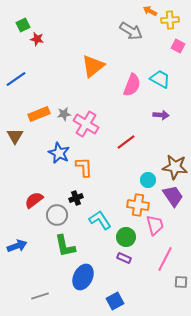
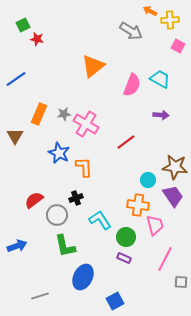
orange rectangle: rotated 45 degrees counterclockwise
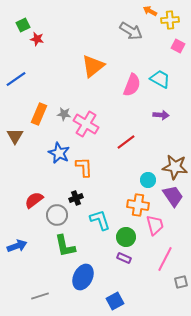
gray star: rotated 16 degrees clockwise
cyan L-shape: rotated 15 degrees clockwise
gray square: rotated 16 degrees counterclockwise
